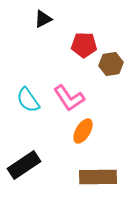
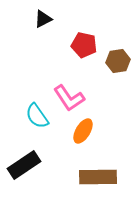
red pentagon: rotated 10 degrees clockwise
brown hexagon: moved 7 px right, 3 px up
cyan semicircle: moved 9 px right, 16 px down
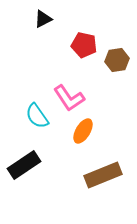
brown hexagon: moved 1 px left, 1 px up
brown rectangle: moved 5 px right, 2 px up; rotated 21 degrees counterclockwise
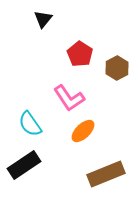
black triangle: rotated 24 degrees counterclockwise
red pentagon: moved 4 px left, 9 px down; rotated 20 degrees clockwise
brown hexagon: moved 8 px down; rotated 20 degrees counterclockwise
cyan semicircle: moved 7 px left, 8 px down
orange ellipse: rotated 15 degrees clockwise
brown rectangle: moved 3 px right, 1 px up
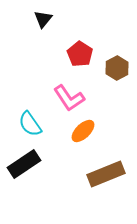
black rectangle: moved 1 px up
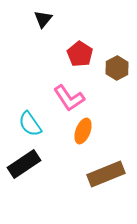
orange ellipse: rotated 25 degrees counterclockwise
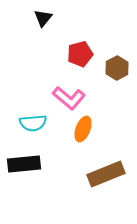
black triangle: moved 1 px up
red pentagon: rotated 25 degrees clockwise
pink L-shape: rotated 16 degrees counterclockwise
cyan semicircle: moved 3 px right, 1 px up; rotated 60 degrees counterclockwise
orange ellipse: moved 2 px up
black rectangle: rotated 28 degrees clockwise
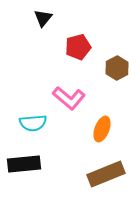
red pentagon: moved 2 px left, 7 px up
orange ellipse: moved 19 px right
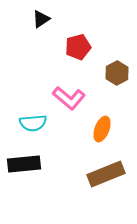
black triangle: moved 2 px left, 1 px down; rotated 18 degrees clockwise
brown hexagon: moved 5 px down
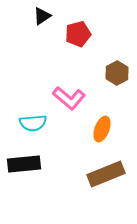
black triangle: moved 1 px right, 3 px up
red pentagon: moved 13 px up
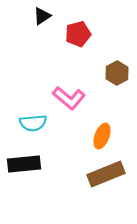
orange ellipse: moved 7 px down
